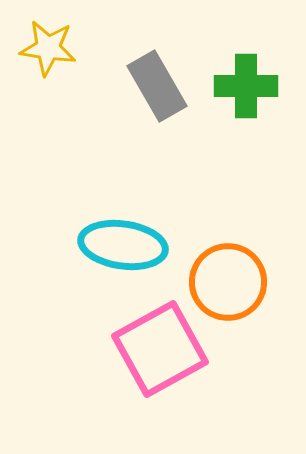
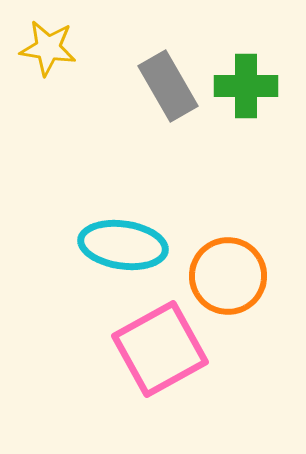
gray rectangle: moved 11 px right
orange circle: moved 6 px up
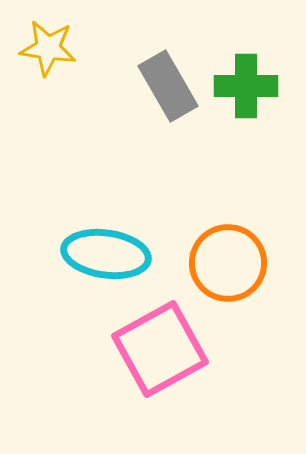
cyan ellipse: moved 17 px left, 9 px down
orange circle: moved 13 px up
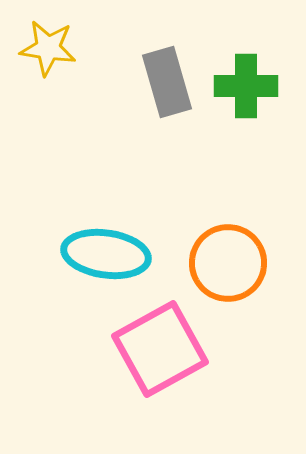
gray rectangle: moved 1 px left, 4 px up; rotated 14 degrees clockwise
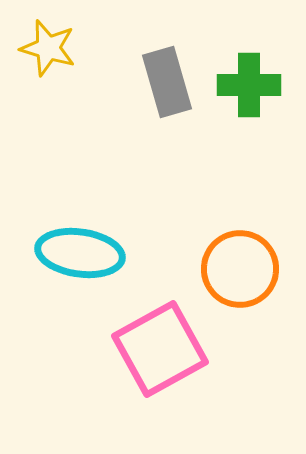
yellow star: rotated 8 degrees clockwise
green cross: moved 3 px right, 1 px up
cyan ellipse: moved 26 px left, 1 px up
orange circle: moved 12 px right, 6 px down
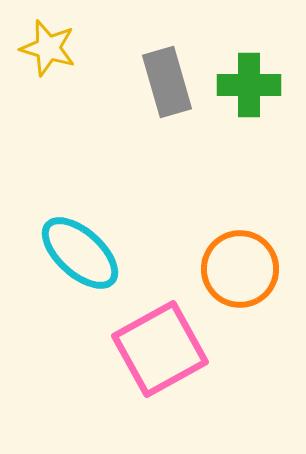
cyan ellipse: rotated 34 degrees clockwise
